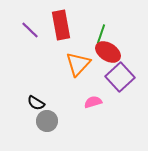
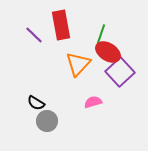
purple line: moved 4 px right, 5 px down
purple square: moved 5 px up
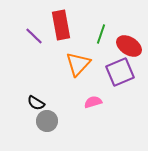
purple line: moved 1 px down
red ellipse: moved 21 px right, 6 px up
purple square: rotated 20 degrees clockwise
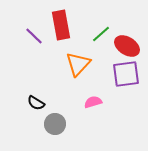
green line: rotated 30 degrees clockwise
red ellipse: moved 2 px left
purple square: moved 6 px right, 2 px down; rotated 16 degrees clockwise
gray circle: moved 8 px right, 3 px down
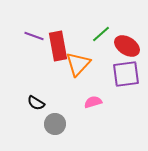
red rectangle: moved 3 px left, 21 px down
purple line: rotated 24 degrees counterclockwise
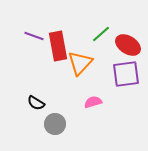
red ellipse: moved 1 px right, 1 px up
orange triangle: moved 2 px right, 1 px up
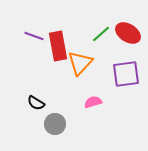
red ellipse: moved 12 px up
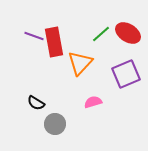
red rectangle: moved 4 px left, 4 px up
purple square: rotated 16 degrees counterclockwise
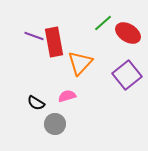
green line: moved 2 px right, 11 px up
purple square: moved 1 px right, 1 px down; rotated 16 degrees counterclockwise
pink semicircle: moved 26 px left, 6 px up
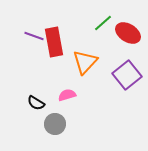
orange triangle: moved 5 px right, 1 px up
pink semicircle: moved 1 px up
